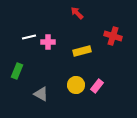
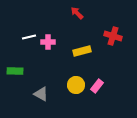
green rectangle: moved 2 px left; rotated 70 degrees clockwise
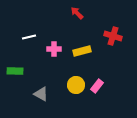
pink cross: moved 6 px right, 7 px down
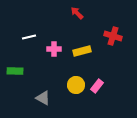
gray triangle: moved 2 px right, 4 px down
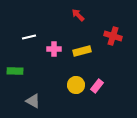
red arrow: moved 1 px right, 2 px down
gray triangle: moved 10 px left, 3 px down
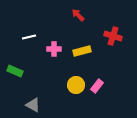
green rectangle: rotated 21 degrees clockwise
gray triangle: moved 4 px down
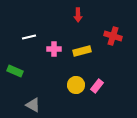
red arrow: rotated 136 degrees counterclockwise
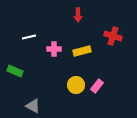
gray triangle: moved 1 px down
